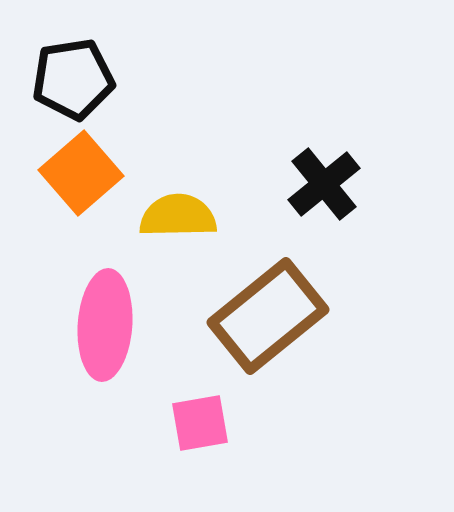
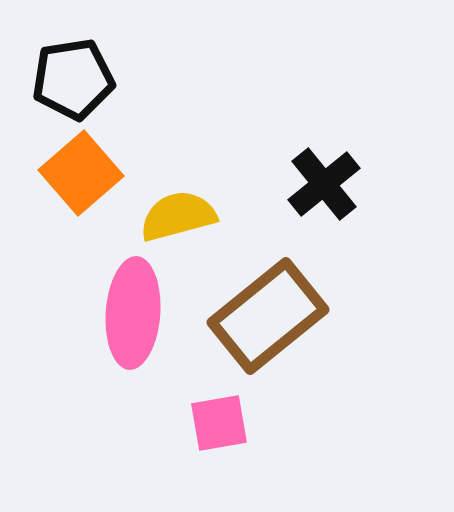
yellow semicircle: rotated 14 degrees counterclockwise
pink ellipse: moved 28 px right, 12 px up
pink square: moved 19 px right
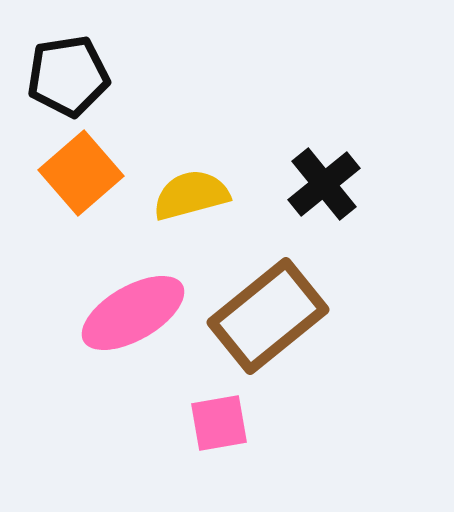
black pentagon: moved 5 px left, 3 px up
yellow semicircle: moved 13 px right, 21 px up
pink ellipse: rotated 56 degrees clockwise
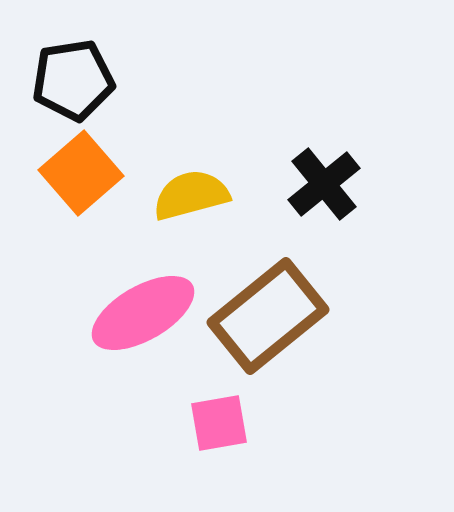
black pentagon: moved 5 px right, 4 px down
pink ellipse: moved 10 px right
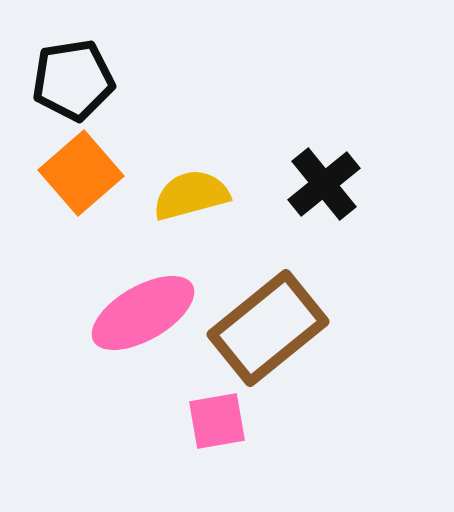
brown rectangle: moved 12 px down
pink square: moved 2 px left, 2 px up
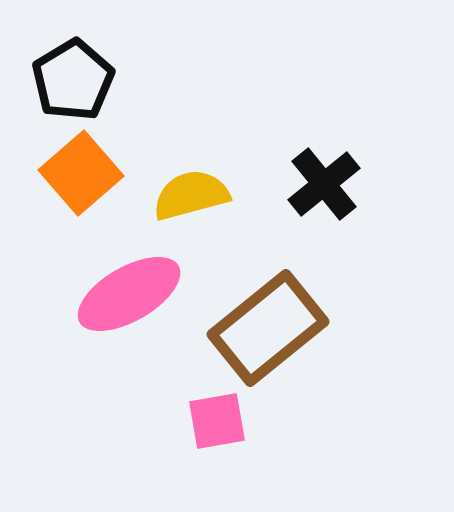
black pentagon: rotated 22 degrees counterclockwise
pink ellipse: moved 14 px left, 19 px up
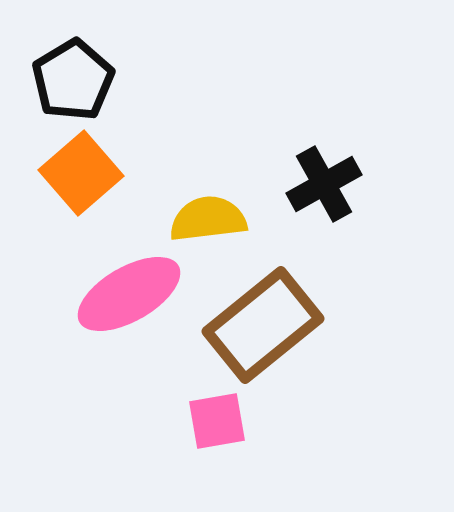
black cross: rotated 10 degrees clockwise
yellow semicircle: moved 17 px right, 24 px down; rotated 8 degrees clockwise
brown rectangle: moved 5 px left, 3 px up
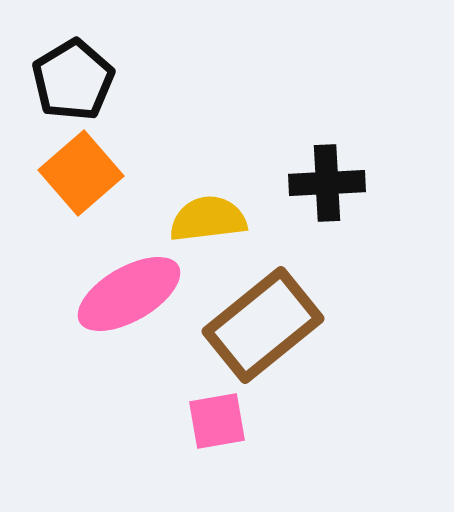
black cross: moved 3 px right, 1 px up; rotated 26 degrees clockwise
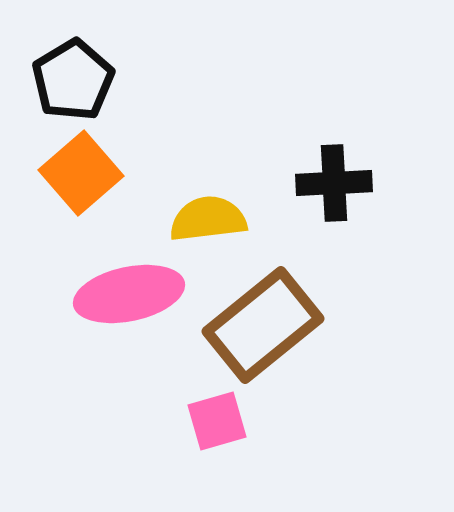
black cross: moved 7 px right
pink ellipse: rotated 18 degrees clockwise
pink square: rotated 6 degrees counterclockwise
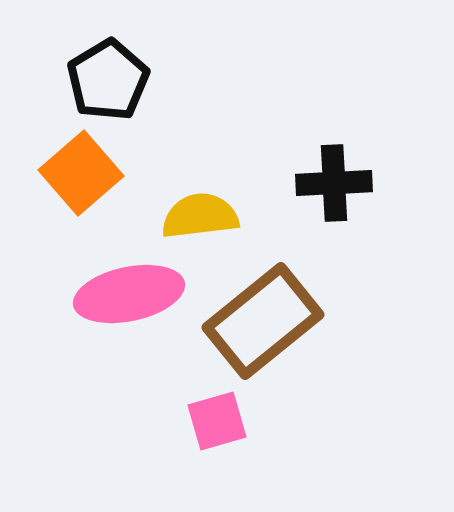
black pentagon: moved 35 px right
yellow semicircle: moved 8 px left, 3 px up
brown rectangle: moved 4 px up
